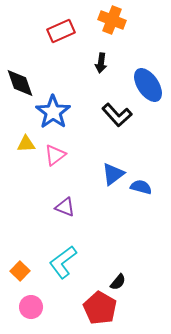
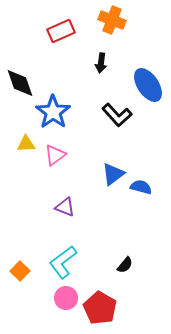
black semicircle: moved 7 px right, 17 px up
pink circle: moved 35 px right, 9 px up
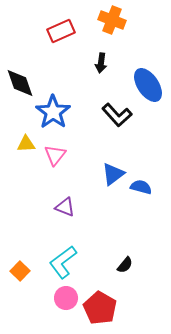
pink triangle: rotated 15 degrees counterclockwise
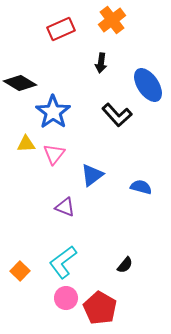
orange cross: rotated 32 degrees clockwise
red rectangle: moved 2 px up
black diamond: rotated 40 degrees counterclockwise
pink triangle: moved 1 px left, 1 px up
blue triangle: moved 21 px left, 1 px down
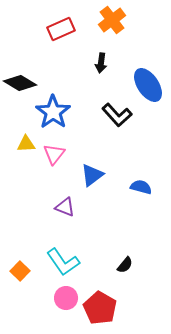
cyan L-shape: rotated 88 degrees counterclockwise
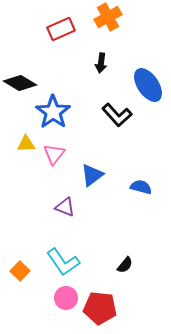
orange cross: moved 4 px left, 3 px up; rotated 8 degrees clockwise
red pentagon: rotated 24 degrees counterclockwise
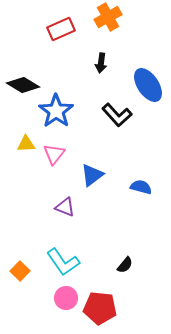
black diamond: moved 3 px right, 2 px down
blue star: moved 3 px right, 1 px up
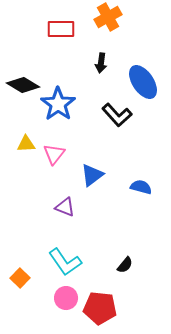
red rectangle: rotated 24 degrees clockwise
blue ellipse: moved 5 px left, 3 px up
blue star: moved 2 px right, 7 px up
cyan L-shape: moved 2 px right
orange square: moved 7 px down
